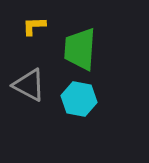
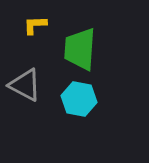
yellow L-shape: moved 1 px right, 1 px up
gray triangle: moved 4 px left
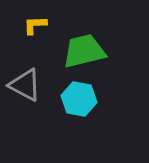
green trapezoid: moved 4 px right, 2 px down; rotated 72 degrees clockwise
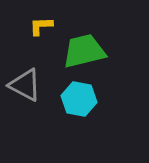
yellow L-shape: moved 6 px right, 1 px down
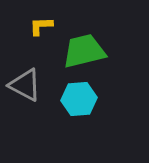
cyan hexagon: rotated 16 degrees counterclockwise
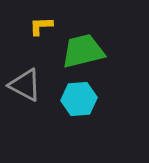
green trapezoid: moved 1 px left
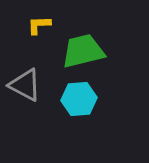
yellow L-shape: moved 2 px left, 1 px up
